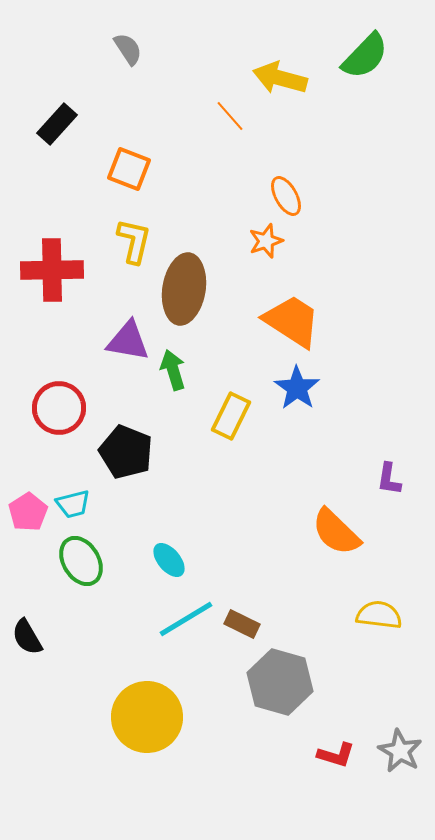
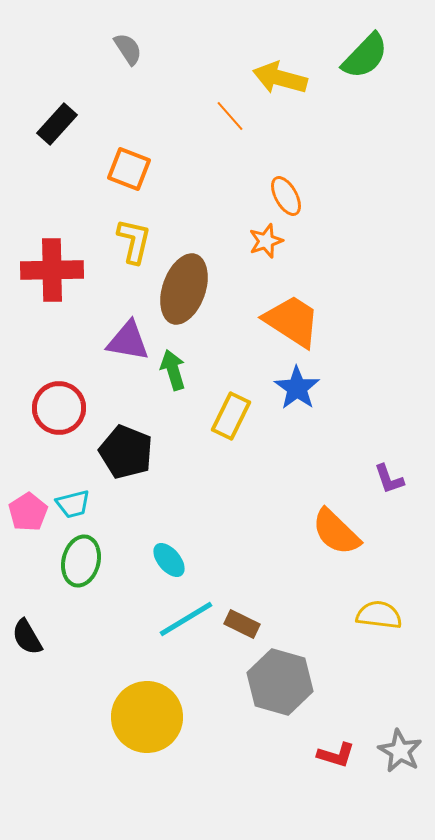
brown ellipse: rotated 10 degrees clockwise
purple L-shape: rotated 28 degrees counterclockwise
green ellipse: rotated 45 degrees clockwise
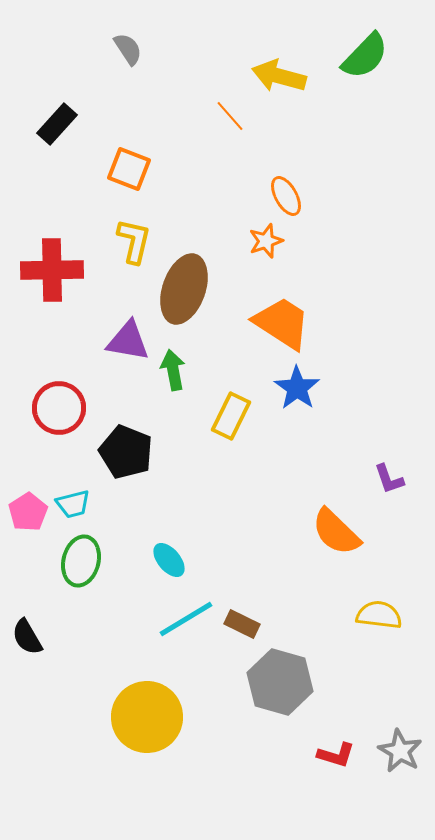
yellow arrow: moved 1 px left, 2 px up
orange trapezoid: moved 10 px left, 2 px down
green arrow: rotated 6 degrees clockwise
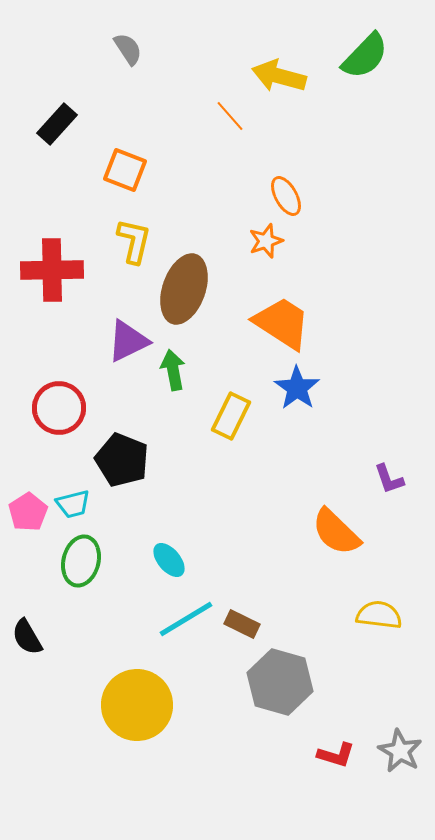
orange square: moved 4 px left, 1 px down
purple triangle: rotated 36 degrees counterclockwise
black pentagon: moved 4 px left, 8 px down
yellow circle: moved 10 px left, 12 px up
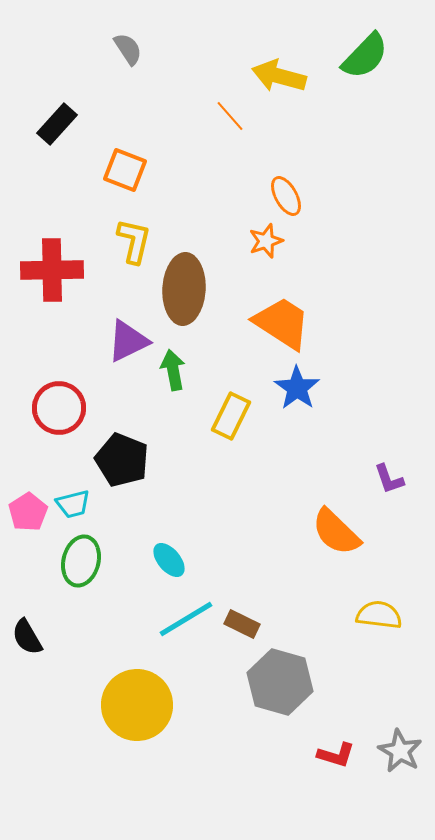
brown ellipse: rotated 16 degrees counterclockwise
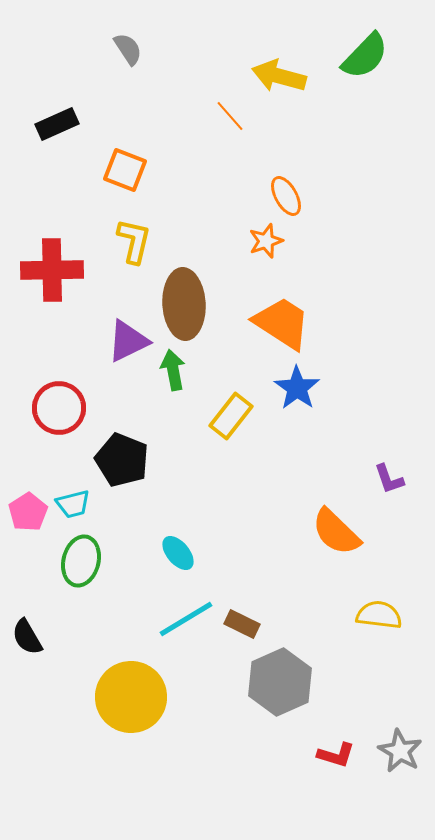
black rectangle: rotated 24 degrees clockwise
brown ellipse: moved 15 px down; rotated 6 degrees counterclockwise
yellow rectangle: rotated 12 degrees clockwise
cyan ellipse: moved 9 px right, 7 px up
gray hexagon: rotated 20 degrees clockwise
yellow circle: moved 6 px left, 8 px up
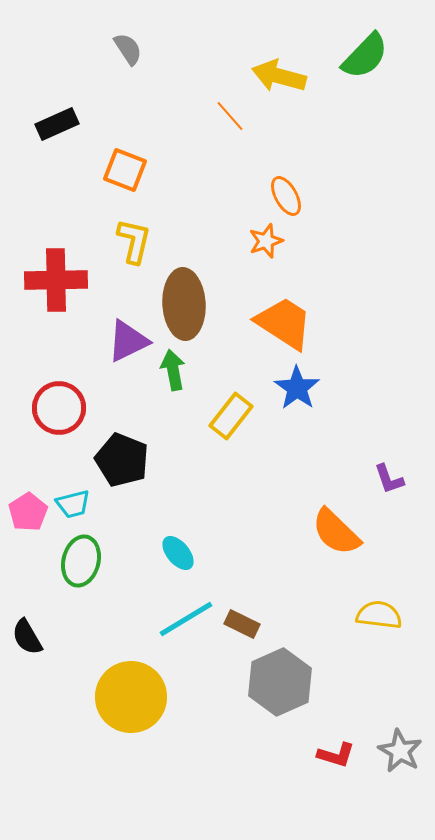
red cross: moved 4 px right, 10 px down
orange trapezoid: moved 2 px right
